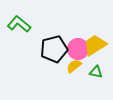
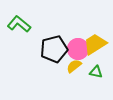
yellow trapezoid: moved 1 px up
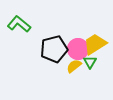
green triangle: moved 6 px left, 10 px up; rotated 48 degrees clockwise
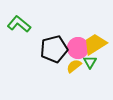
pink circle: moved 1 px up
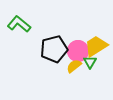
yellow trapezoid: moved 1 px right, 2 px down
pink circle: moved 3 px down
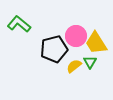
yellow trapezoid: moved 3 px up; rotated 90 degrees counterclockwise
pink circle: moved 2 px left, 15 px up
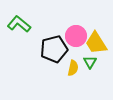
yellow semicircle: moved 1 px left, 2 px down; rotated 140 degrees clockwise
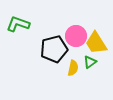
green L-shape: moved 1 px left; rotated 20 degrees counterclockwise
green triangle: rotated 24 degrees clockwise
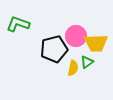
yellow trapezoid: rotated 60 degrees counterclockwise
green triangle: moved 3 px left
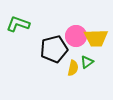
yellow trapezoid: moved 5 px up
